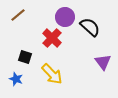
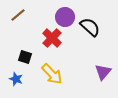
purple triangle: moved 10 px down; rotated 18 degrees clockwise
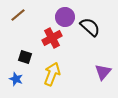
red cross: rotated 18 degrees clockwise
yellow arrow: rotated 115 degrees counterclockwise
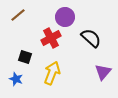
black semicircle: moved 1 px right, 11 px down
red cross: moved 1 px left
yellow arrow: moved 1 px up
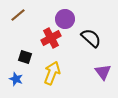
purple circle: moved 2 px down
purple triangle: rotated 18 degrees counterclockwise
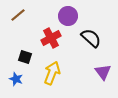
purple circle: moved 3 px right, 3 px up
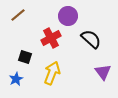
black semicircle: moved 1 px down
blue star: rotated 24 degrees clockwise
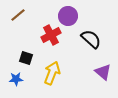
red cross: moved 3 px up
black square: moved 1 px right, 1 px down
purple triangle: rotated 12 degrees counterclockwise
blue star: rotated 24 degrees clockwise
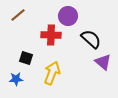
red cross: rotated 30 degrees clockwise
purple triangle: moved 10 px up
